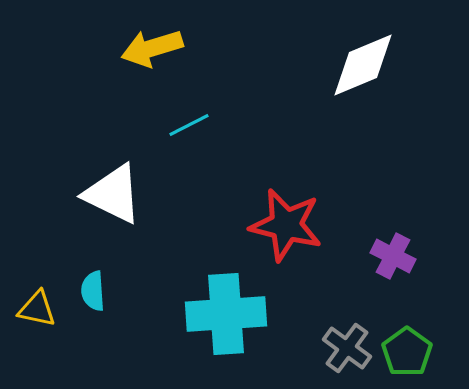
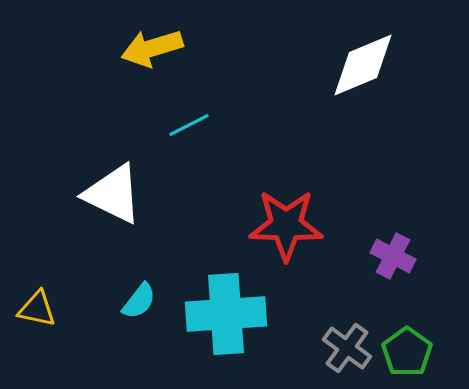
red star: rotated 12 degrees counterclockwise
cyan semicircle: moved 46 px right, 10 px down; rotated 138 degrees counterclockwise
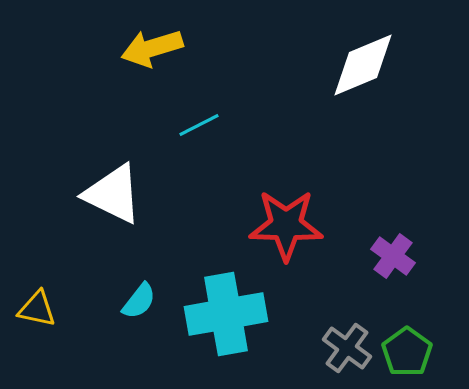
cyan line: moved 10 px right
purple cross: rotated 9 degrees clockwise
cyan cross: rotated 6 degrees counterclockwise
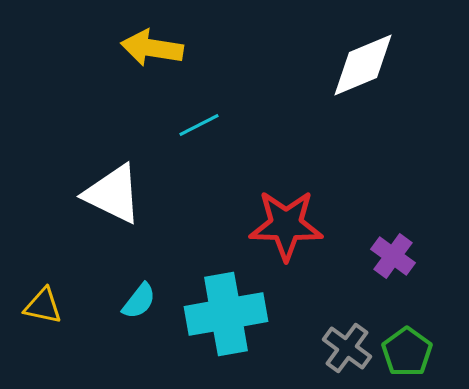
yellow arrow: rotated 26 degrees clockwise
yellow triangle: moved 6 px right, 3 px up
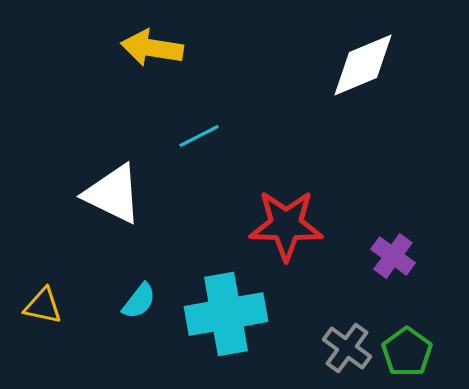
cyan line: moved 11 px down
